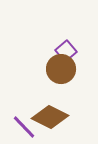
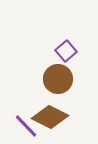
brown circle: moved 3 px left, 10 px down
purple line: moved 2 px right, 1 px up
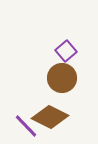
brown circle: moved 4 px right, 1 px up
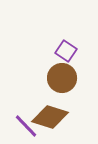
purple square: rotated 15 degrees counterclockwise
brown diamond: rotated 9 degrees counterclockwise
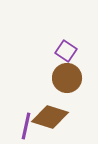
brown circle: moved 5 px right
purple line: rotated 56 degrees clockwise
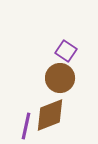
brown circle: moved 7 px left
brown diamond: moved 2 px up; rotated 39 degrees counterclockwise
